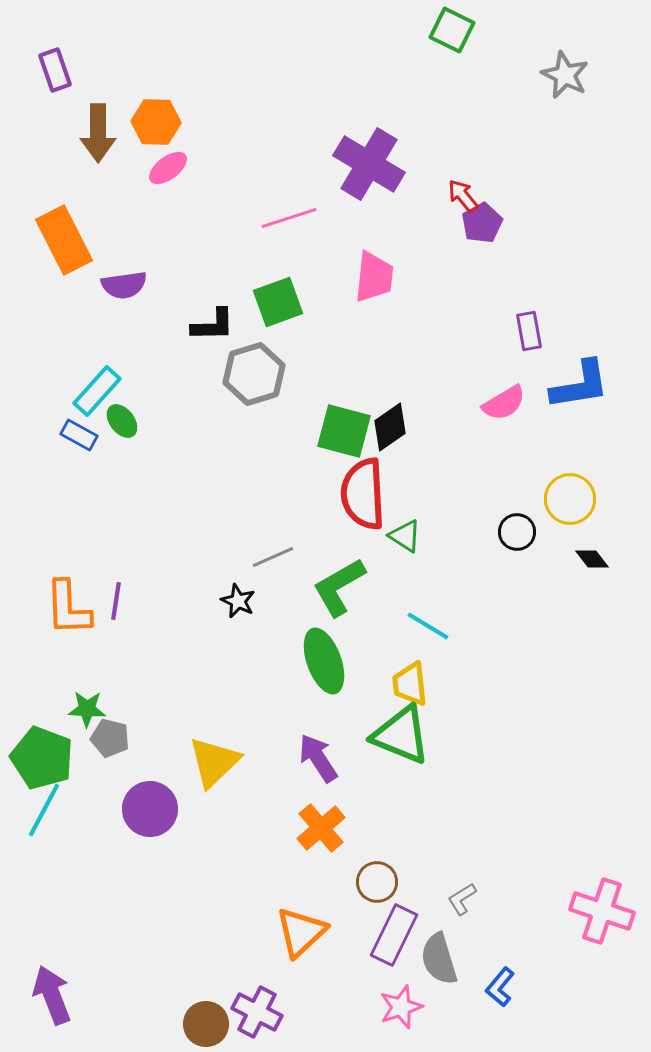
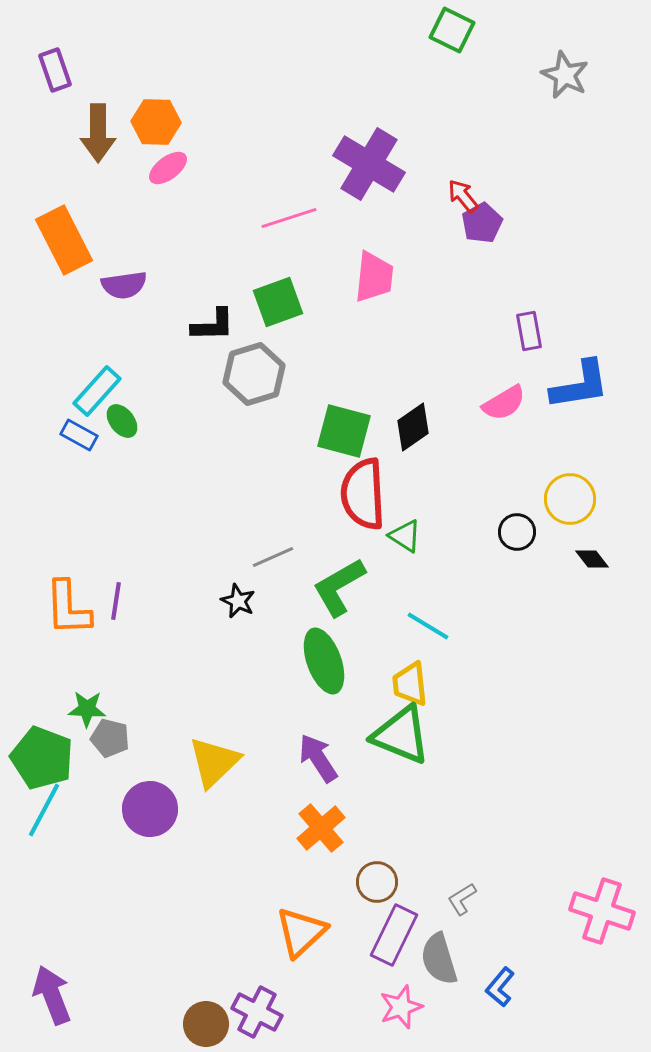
black diamond at (390, 427): moved 23 px right
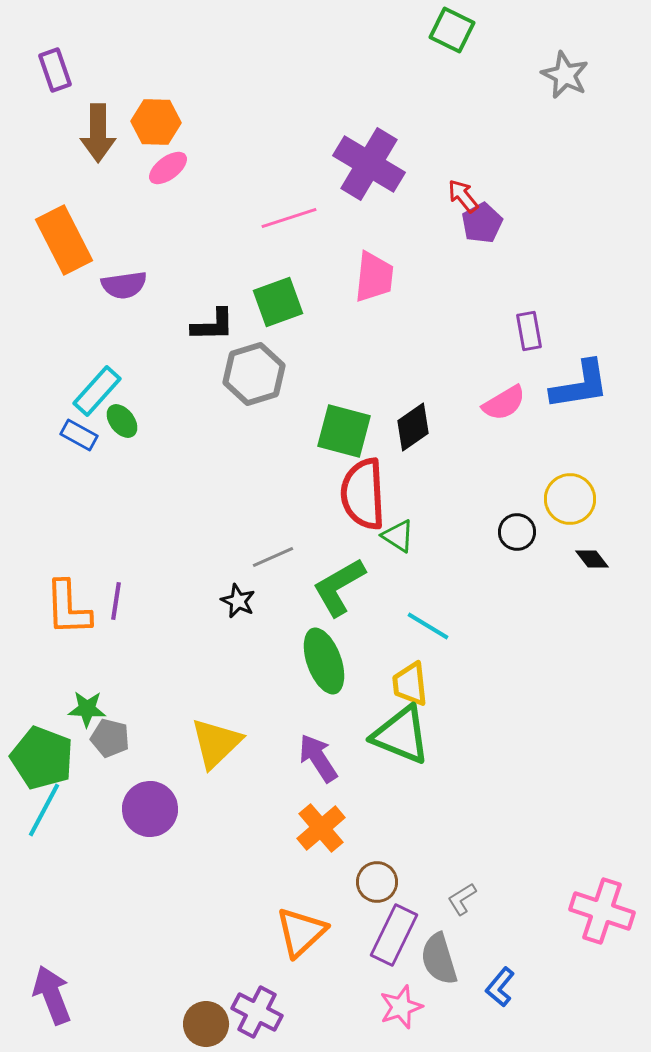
green triangle at (405, 536): moved 7 px left
yellow triangle at (214, 762): moved 2 px right, 19 px up
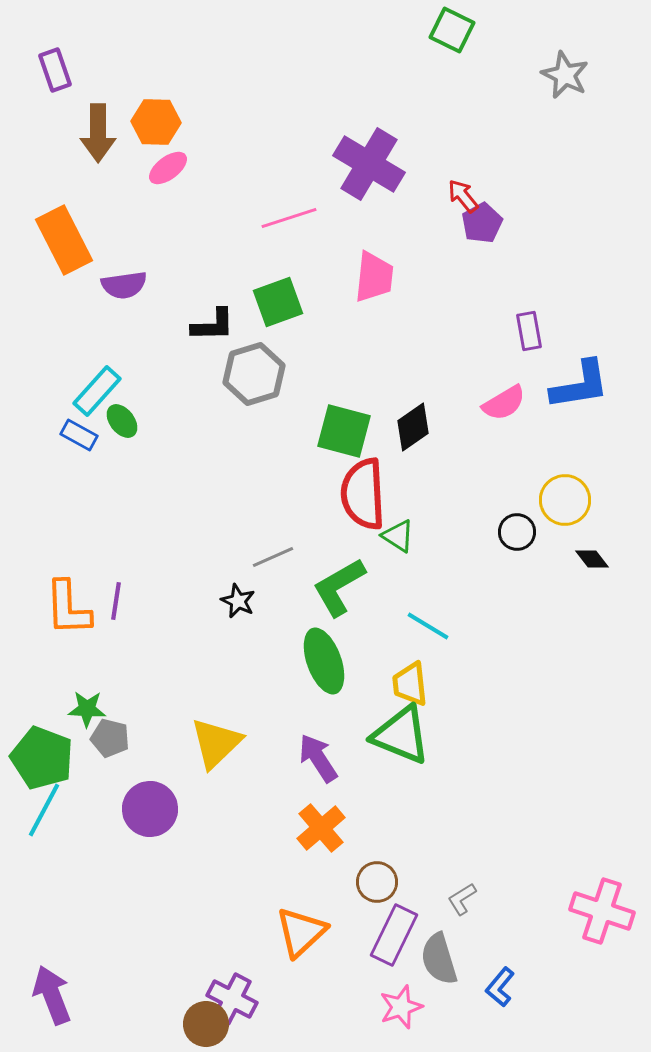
yellow circle at (570, 499): moved 5 px left, 1 px down
purple cross at (257, 1012): moved 25 px left, 13 px up
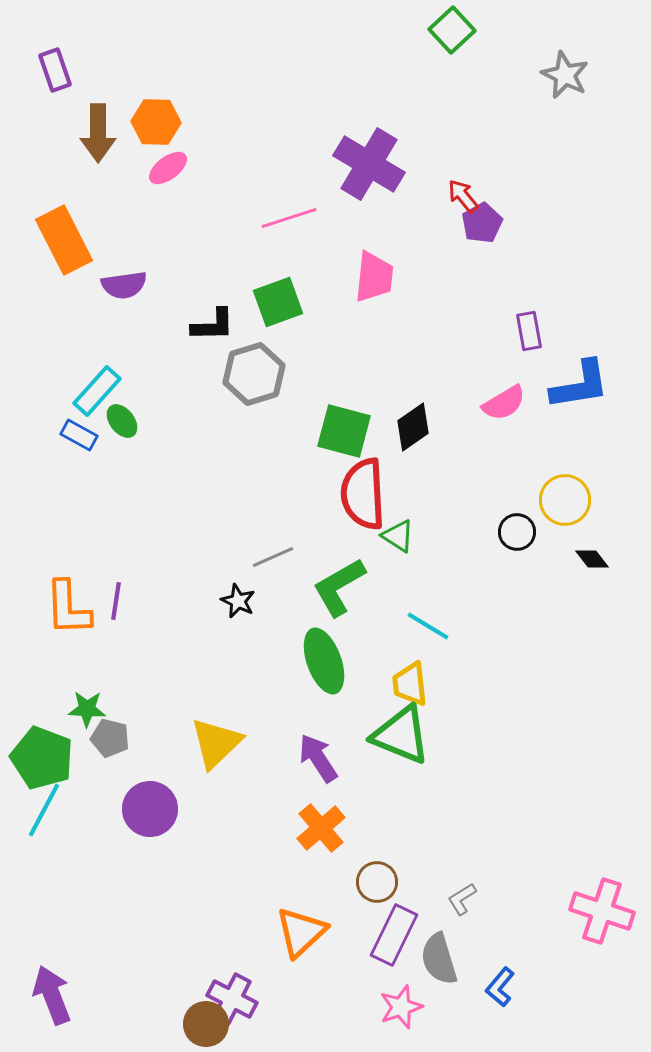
green square at (452, 30): rotated 21 degrees clockwise
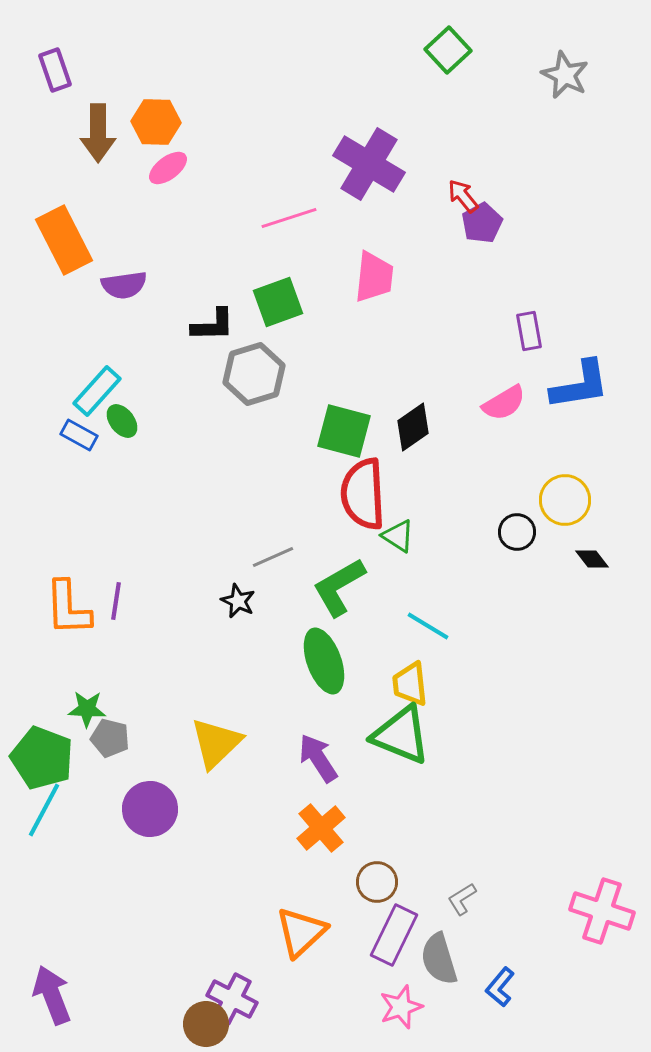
green square at (452, 30): moved 4 px left, 20 px down
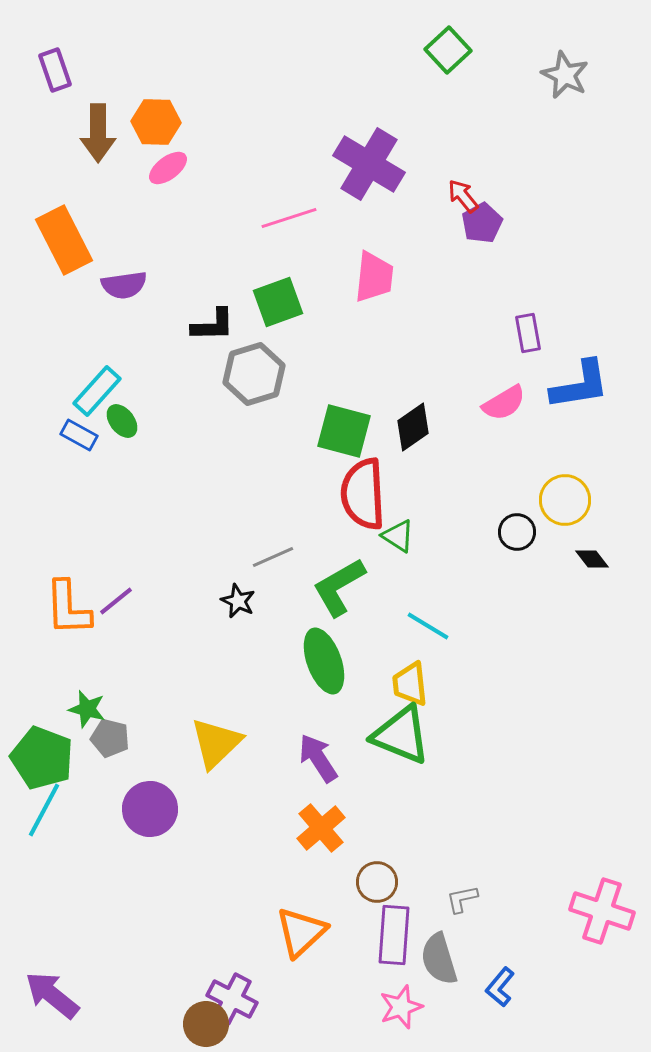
purple rectangle at (529, 331): moved 1 px left, 2 px down
purple line at (116, 601): rotated 42 degrees clockwise
green star at (87, 709): rotated 12 degrees clockwise
gray L-shape at (462, 899): rotated 20 degrees clockwise
purple rectangle at (394, 935): rotated 22 degrees counterclockwise
purple arrow at (52, 995): rotated 30 degrees counterclockwise
